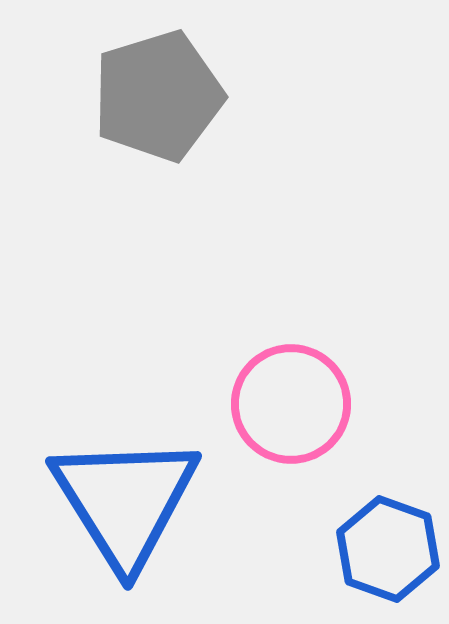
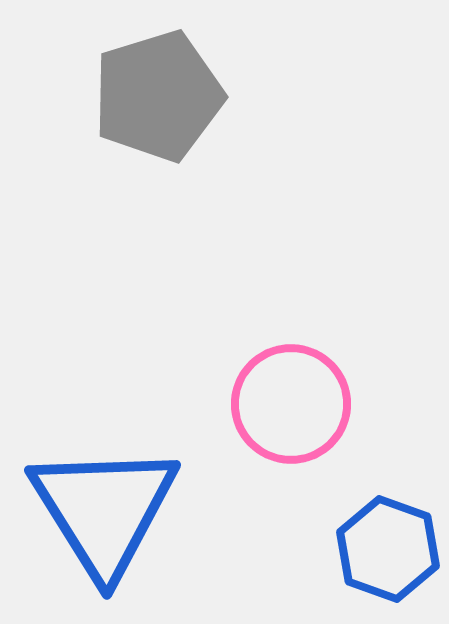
blue triangle: moved 21 px left, 9 px down
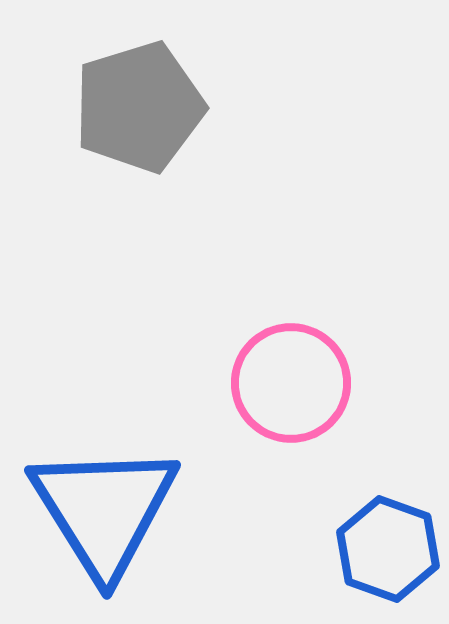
gray pentagon: moved 19 px left, 11 px down
pink circle: moved 21 px up
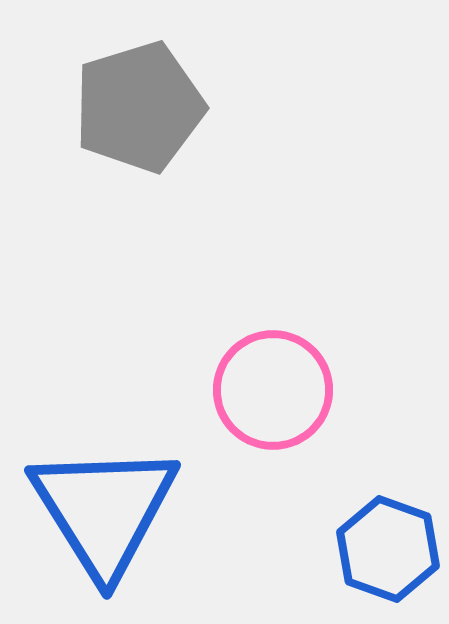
pink circle: moved 18 px left, 7 px down
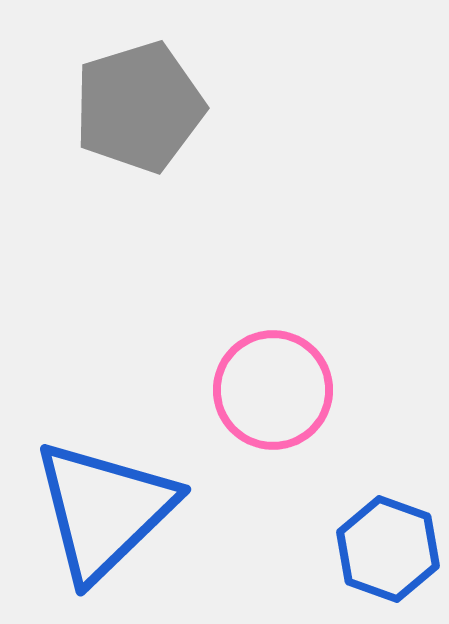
blue triangle: rotated 18 degrees clockwise
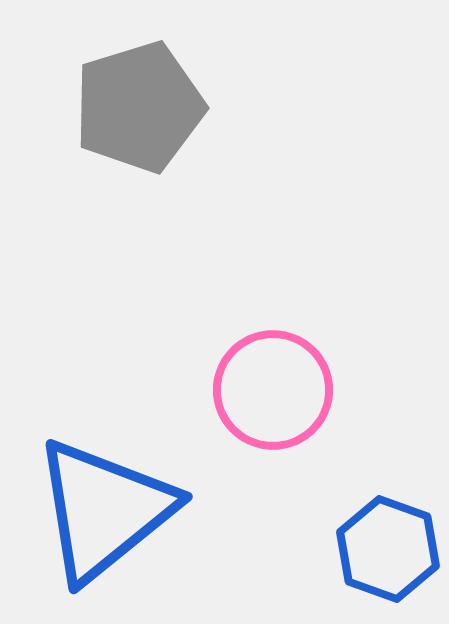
blue triangle: rotated 5 degrees clockwise
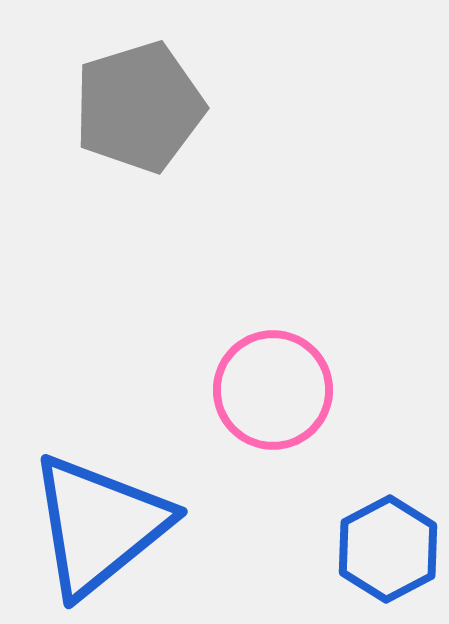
blue triangle: moved 5 px left, 15 px down
blue hexagon: rotated 12 degrees clockwise
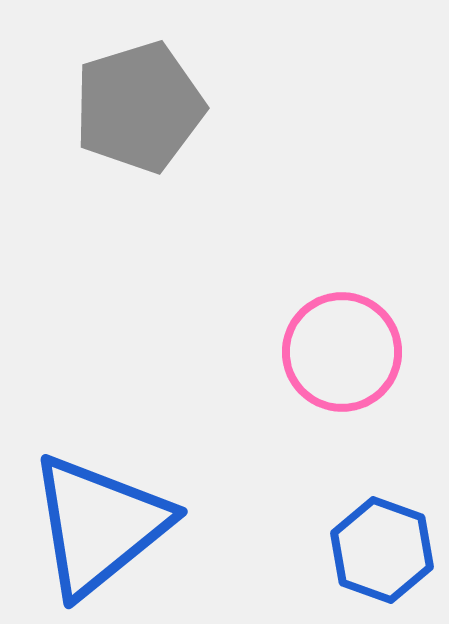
pink circle: moved 69 px right, 38 px up
blue hexagon: moved 6 px left, 1 px down; rotated 12 degrees counterclockwise
